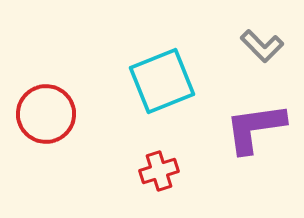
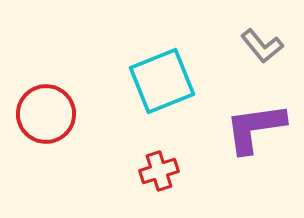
gray L-shape: rotated 6 degrees clockwise
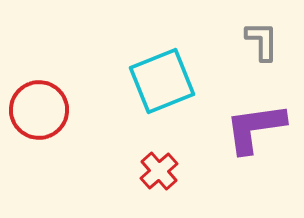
gray L-shape: moved 5 px up; rotated 141 degrees counterclockwise
red circle: moved 7 px left, 4 px up
red cross: rotated 24 degrees counterclockwise
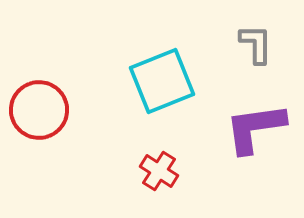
gray L-shape: moved 6 px left, 3 px down
red cross: rotated 15 degrees counterclockwise
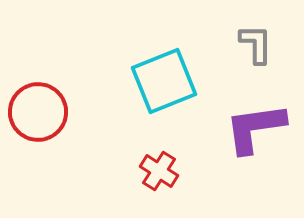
cyan square: moved 2 px right
red circle: moved 1 px left, 2 px down
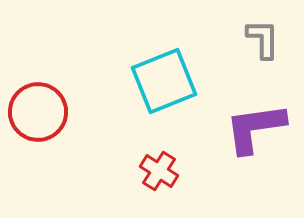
gray L-shape: moved 7 px right, 5 px up
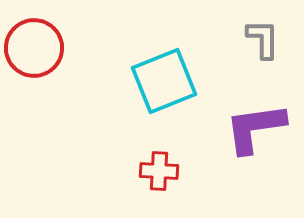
red circle: moved 4 px left, 64 px up
red cross: rotated 30 degrees counterclockwise
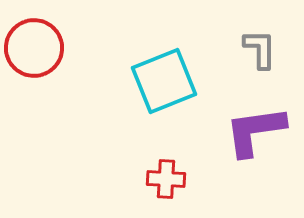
gray L-shape: moved 3 px left, 10 px down
purple L-shape: moved 3 px down
red cross: moved 7 px right, 8 px down
